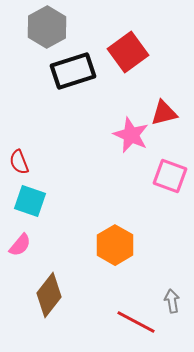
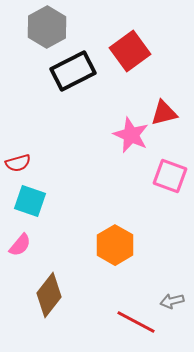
red square: moved 2 px right, 1 px up
black rectangle: rotated 9 degrees counterclockwise
red semicircle: moved 1 px left, 1 px down; rotated 85 degrees counterclockwise
gray arrow: rotated 95 degrees counterclockwise
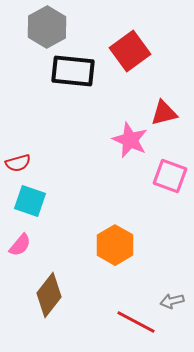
black rectangle: rotated 33 degrees clockwise
pink star: moved 1 px left, 5 px down
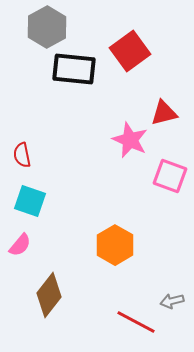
black rectangle: moved 1 px right, 2 px up
red semicircle: moved 4 px right, 8 px up; rotated 95 degrees clockwise
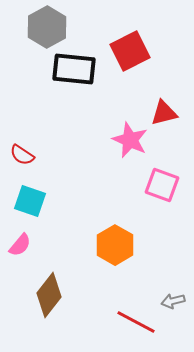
red square: rotated 9 degrees clockwise
red semicircle: rotated 45 degrees counterclockwise
pink square: moved 8 px left, 9 px down
gray arrow: moved 1 px right
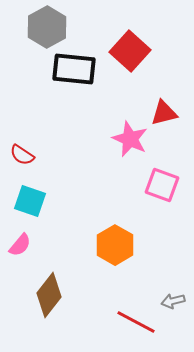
red square: rotated 21 degrees counterclockwise
pink star: moved 1 px up
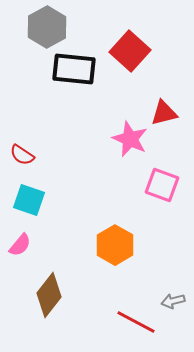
cyan square: moved 1 px left, 1 px up
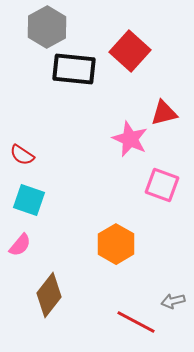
orange hexagon: moved 1 px right, 1 px up
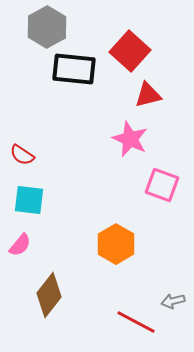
red triangle: moved 16 px left, 18 px up
cyan square: rotated 12 degrees counterclockwise
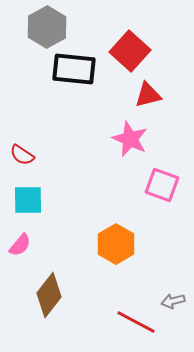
cyan square: moved 1 px left; rotated 8 degrees counterclockwise
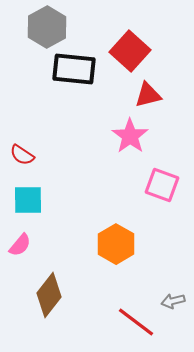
pink star: moved 3 px up; rotated 12 degrees clockwise
red line: rotated 9 degrees clockwise
